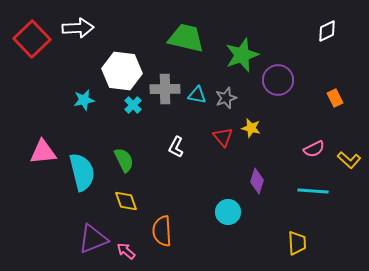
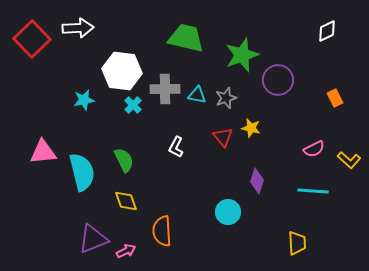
pink arrow: rotated 114 degrees clockwise
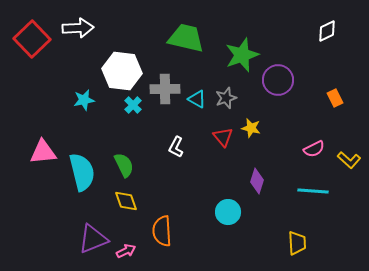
cyan triangle: moved 4 px down; rotated 18 degrees clockwise
green semicircle: moved 5 px down
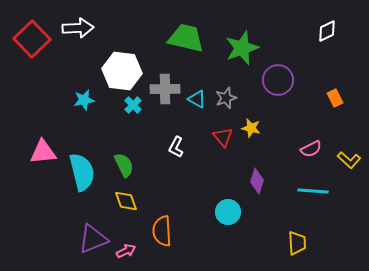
green star: moved 7 px up
pink semicircle: moved 3 px left
